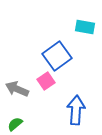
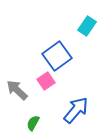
cyan rectangle: moved 2 px right, 1 px up; rotated 66 degrees counterclockwise
gray arrow: moved 1 px down; rotated 20 degrees clockwise
blue arrow: rotated 36 degrees clockwise
green semicircle: moved 18 px right, 1 px up; rotated 21 degrees counterclockwise
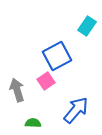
blue square: rotated 8 degrees clockwise
gray arrow: rotated 30 degrees clockwise
green semicircle: rotated 63 degrees clockwise
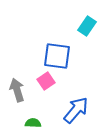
blue square: rotated 36 degrees clockwise
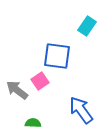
pink square: moved 6 px left
gray arrow: rotated 35 degrees counterclockwise
blue arrow: moved 5 px right; rotated 76 degrees counterclockwise
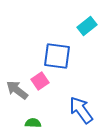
cyan rectangle: rotated 18 degrees clockwise
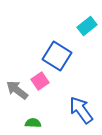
blue square: rotated 24 degrees clockwise
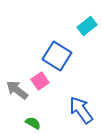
green semicircle: rotated 28 degrees clockwise
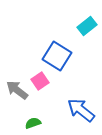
blue arrow: rotated 16 degrees counterclockwise
green semicircle: rotated 49 degrees counterclockwise
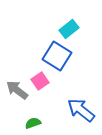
cyan rectangle: moved 18 px left, 3 px down
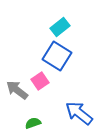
cyan rectangle: moved 9 px left, 2 px up
blue arrow: moved 2 px left, 3 px down
